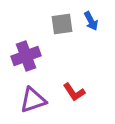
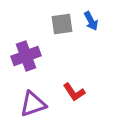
purple triangle: moved 4 px down
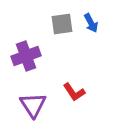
blue arrow: moved 2 px down
purple triangle: moved 1 px down; rotated 44 degrees counterclockwise
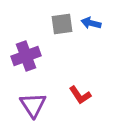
blue arrow: rotated 132 degrees clockwise
red L-shape: moved 6 px right, 3 px down
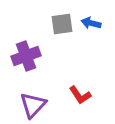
purple triangle: rotated 16 degrees clockwise
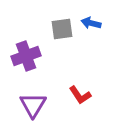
gray square: moved 5 px down
purple triangle: rotated 12 degrees counterclockwise
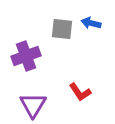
gray square: rotated 15 degrees clockwise
red L-shape: moved 3 px up
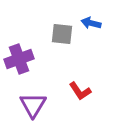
gray square: moved 5 px down
purple cross: moved 7 px left, 3 px down
red L-shape: moved 1 px up
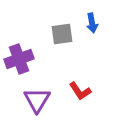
blue arrow: moved 1 px right; rotated 114 degrees counterclockwise
gray square: rotated 15 degrees counterclockwise
purple triangle: moved 4 px right, 5 px up
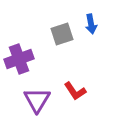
blue arrow: moved 1 px left, 1 px down
gray square: rotated 10 degrees counterclockwise
red L-shape: moved 5 px left
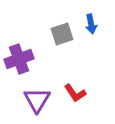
red L-shape: moved 2 px down
